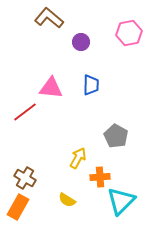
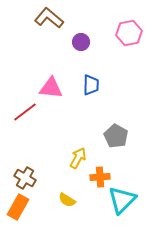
cyan triangle: moved 1 px right, 1 px up
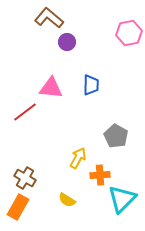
purple circle: moved 14 px left
orange cross: moved 2 px up
cyan triangle: moved 1 px up
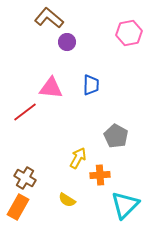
cyan triangle: moved 3 px right, 6 px down
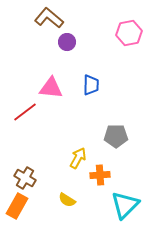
gray pentagon: rotated 30 degrees counterclockwise
orange rectangle: moved 1 px left, 1 px up
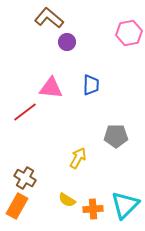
orange cross: moved 7 px left, 34 px down
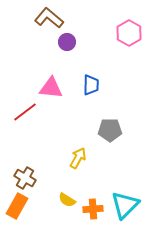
pink hexagon: rotated 20 degrees counterclockwise
gray pentagon: moved 6 px left, 6 px up
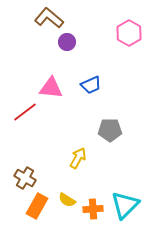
blue trapezoid: rotated 65 degrees clockwise
orange rectangle: moved 20 px right
